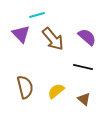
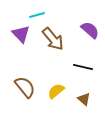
purple semicircle: moved 3 px right, 7 px up
brown semicircle: rotated 25 degrees counterclockwise
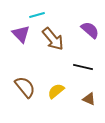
brown triangle: moved 5 px right; rotated 16 degrees counterclockwise
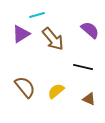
purple triangle: rotated 42 degrees clockwise
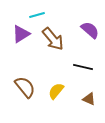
yellow semicircle: rotated 12 degrees counterclockwise
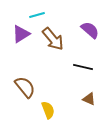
yellow semicircle: moved 8 px left, 19 px down; rotated 120 degrees clockwise
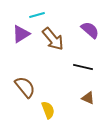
brown triangle: moved 1 px left, 1 px up
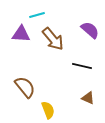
purple triangle: rotated 36 degrees clockwise
black line: moved 1 px left, 1 px up
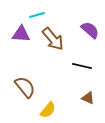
yellow semicircle: rotated 60 degrees clockwise
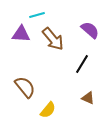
black line: moved 2 px up; rotated 72 degrees counterclockwise
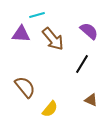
purple semicircle: moved 1 px left, 1 px down
brown triangle: moved 3 px right, 2 px down
yellow semicircle: moved 2 px right, 1 px up
